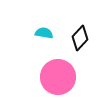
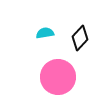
cyan semicircle: moved 1 px right; rotated 18 degrees counterclockwise
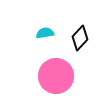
pink circle: moved 2 px left, 1 px up
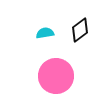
black diamond: moved 8 px up; rotated 10 degrees clockwise
